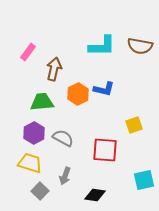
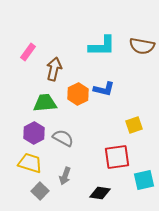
brown semicircle: moved 2 px right
green trapezoid: moved 3 px right, 1 px down
red square: moved 12 px right, 7 px down; rotated 12 degrees counterclockwise
black diamond: moved 5 px right, 2 px up
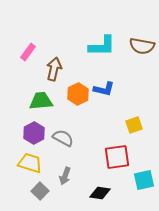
green trapezoid: moved 4 px left, 2 px up
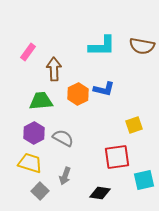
brown arrow: rotated 15 degrees counterclockwise
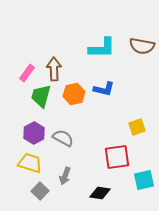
cyan L-shape: moved 2 px down
pink rectangle: moved 1 px left, 21 px down
orange hexagon: moved 4 px left; rotated 15 degrees clockwise
green trapezoid: moved 5 px up; rotated 70 degrees counterclockwise
yellow square: moved 3 px right, 2 px down
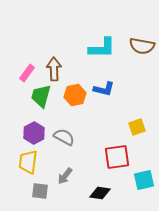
orange hexagon: moved 1 px right, 1 px down
gray semicircle: moved 1 px right, 1 px up
yellow trapezoid: moved 2 px left, 1 px up; rotated 100 degrees counterclockwise
gray arrow: rotated 18 degrees clockwise
gray square: rotated 36 degrees counterclockwise
